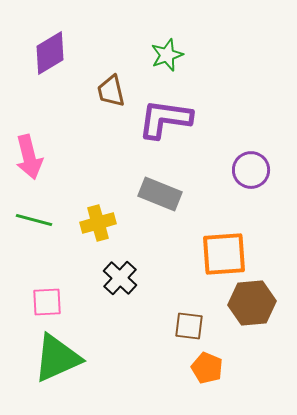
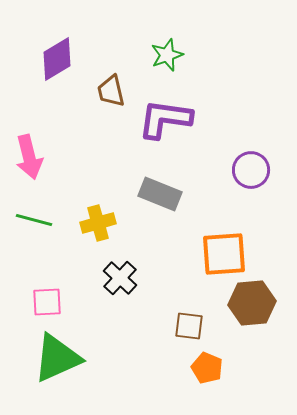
purple diamond: moved 7 px right, 6 px down
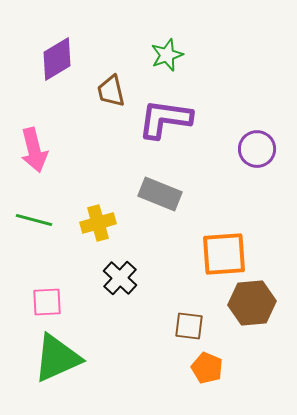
pink arrow: moved 5 px right, 7 px up
purple circle: moved 6 px right, 21 px up
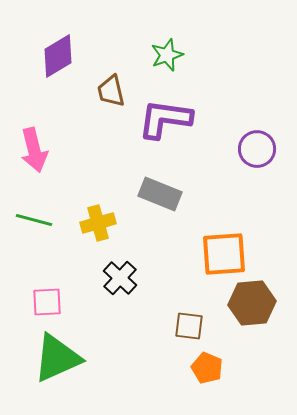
purple diamond: moved 1 px right, 3 px up
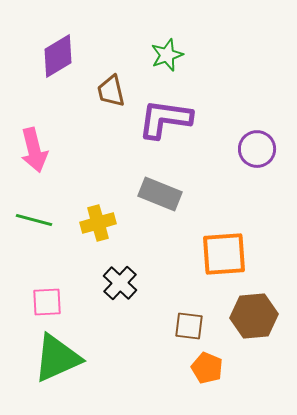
black cross: moved 5 px down
brown hexagon: moved 2 px right, 13 px down
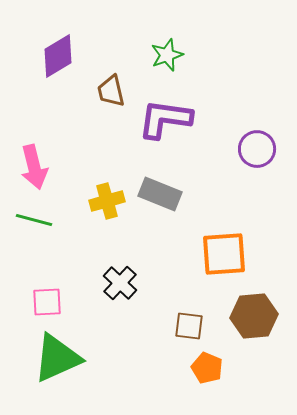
pink arrow: moved 17 px down
yellow cross: moved 9 px right, 22 px up
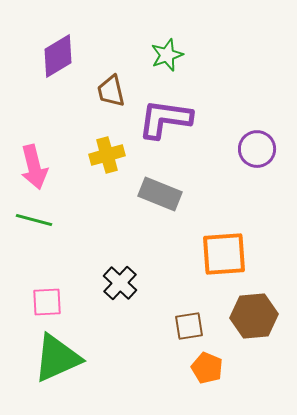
yellow cross: moved 46 px up
brown square: rotated 16 degrees counterclockwise
